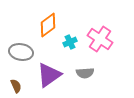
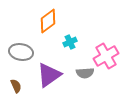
orange diamond: moved 4 px up
pink cross: moved 6 px right, 17 px down; rotated 25 degrees clockwise
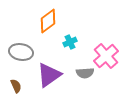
pink cross: rotated 10 degrees counterclockwise
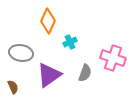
orange diamond: rotated 30 degrees counterclockwise
gray ellipse: moved 1 px down
pink cross: moved 7 px right, 2 px down; rotated 30 degrees counterclockwise
gray semicircle: rotated 66 degrees counterclockwise
brown semicircle: moved 3 px left, 1 px down
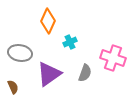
gray ellipse: moved 1 px left
purple triangle: moved 1 px up
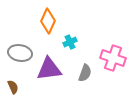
purple triangle: moved 5 px up; rotated 28 degrees clockwise
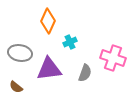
brown semicircle: moved 3 px right; rotated 152 degrees clockwise
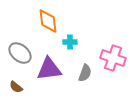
orange diamond: rotated 30 degrees counterclockwise
cyan cross: rotated 24 degrees clockwise
gray ellipse: rotated 30 degrees clockwise
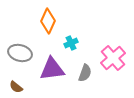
orange diamond: rotated 30 degrees clockwise
cyan cross: moved 1 px right, 1 px down; rotated 24 degrees counterclockwise
gray ellipse: rotated 25 degrees counterclockwise
pink cross: rotated 30 degrees clockwise
purple triangle: moved 3 px right
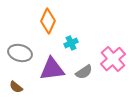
pink cross: moved 1 px down
gray semicircle: moved 1 px left, 1 px up; rotated 36 degrees clockwise
